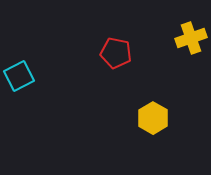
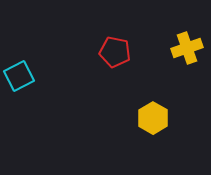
yellow cross: moved 4 px left, 10 px down
red pentagon: moved 1 px left, 1 px up
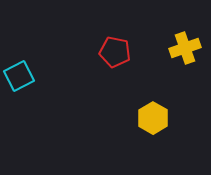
yellow cross: moved 2 px left
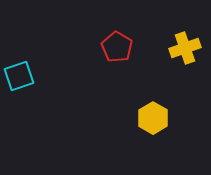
red pentagon: moved 2 px right, 5 px up; rotated 20 degrees clockwise
cyan square: rotated 8 degrees clockwise
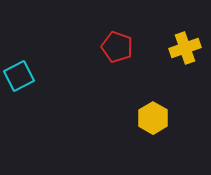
red pentagon: rotated 12 degrees counterclockwise
cyan square: rotated 8 degrees counterclockwise
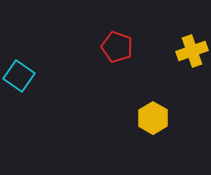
yellow cross: moved 7 px right, 3 px down
cyan square: rotated 28 degrees counterclockwise
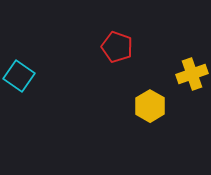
yellow cross: moved 23 px down
yellow hexagon: moved 3 px left, 12 px up
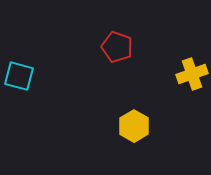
cyan square: rotated 20 degrees counterclockwise
yellow hexagon: moved 16 px left, 20 px down
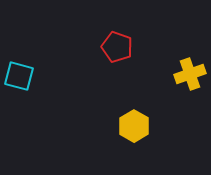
yellow cross: moved 2 px left
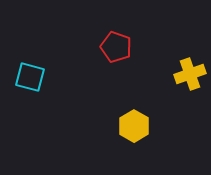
red pentagon: moved 1 px left
cyan square: moved 11 px right, 1 px down
